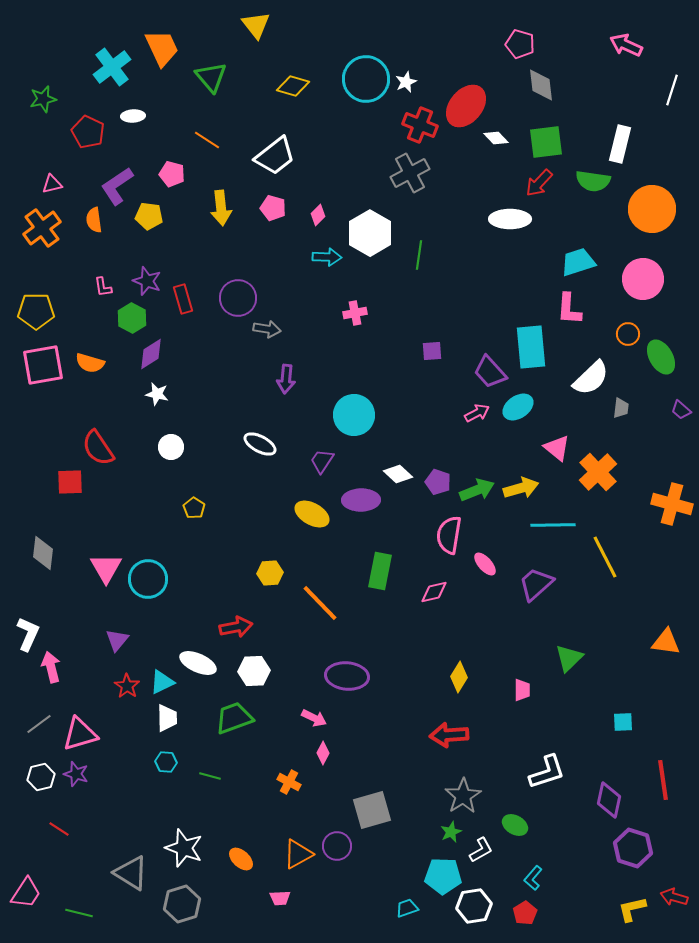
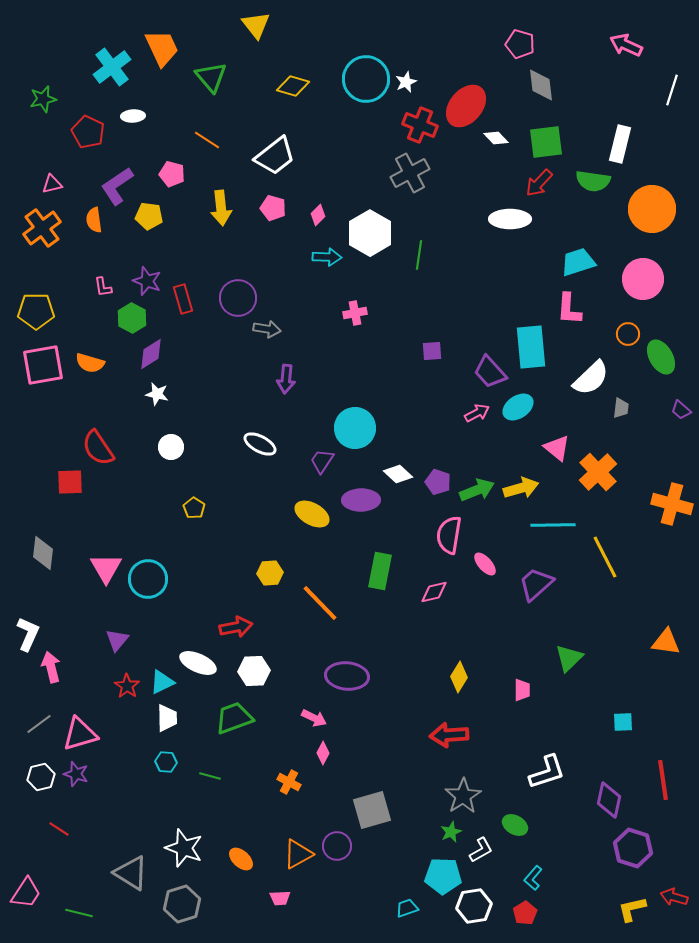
cyan circle at (354, 415): moved 1 px right, 13 px down
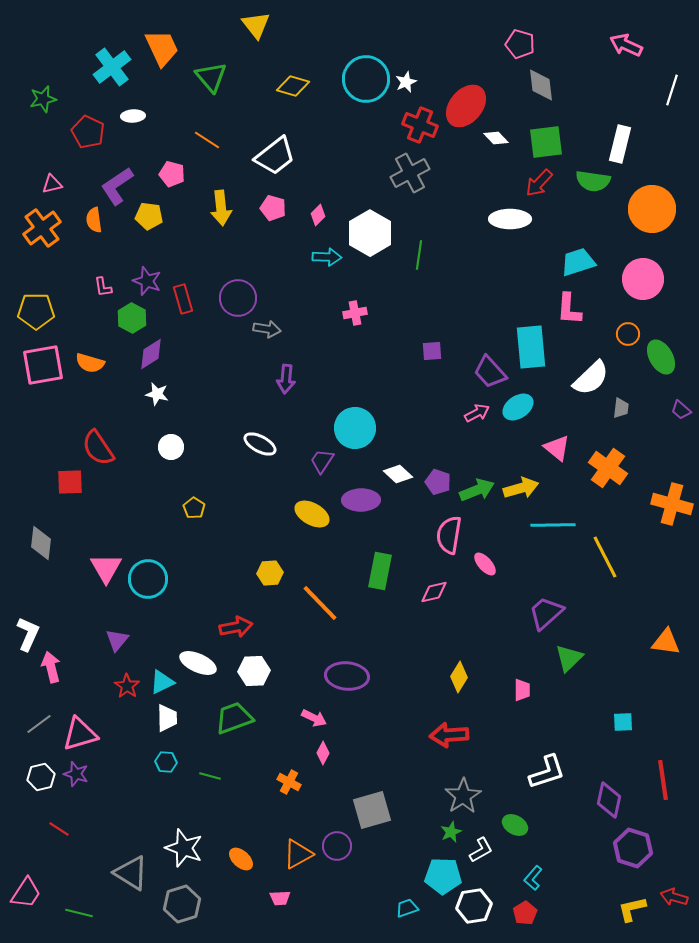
orange cross at (598, 472): moved 10 px right, 4 px up; rotated 12 degrees counterclockwise
gray diamond at (43, 553): moved 2 px left, 10 px up
purple trapezoid at (536, 584): moved 10 px right, 29 px down
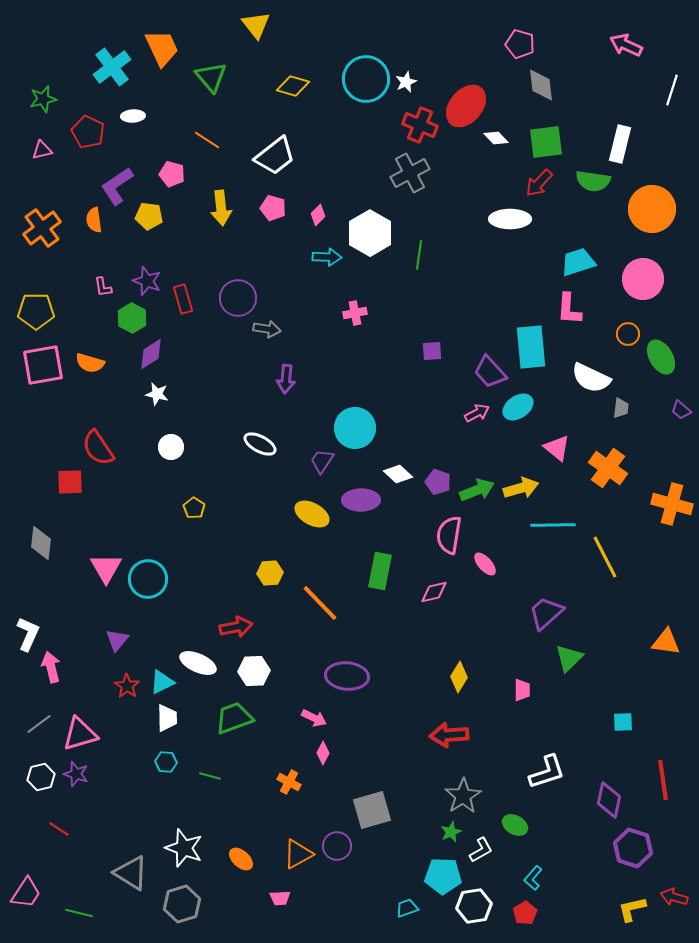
pink triangle at (52, 184): moved 10 px left, 34 px up
white semicircle at (591, 378): rotated 69 degrees clockwise
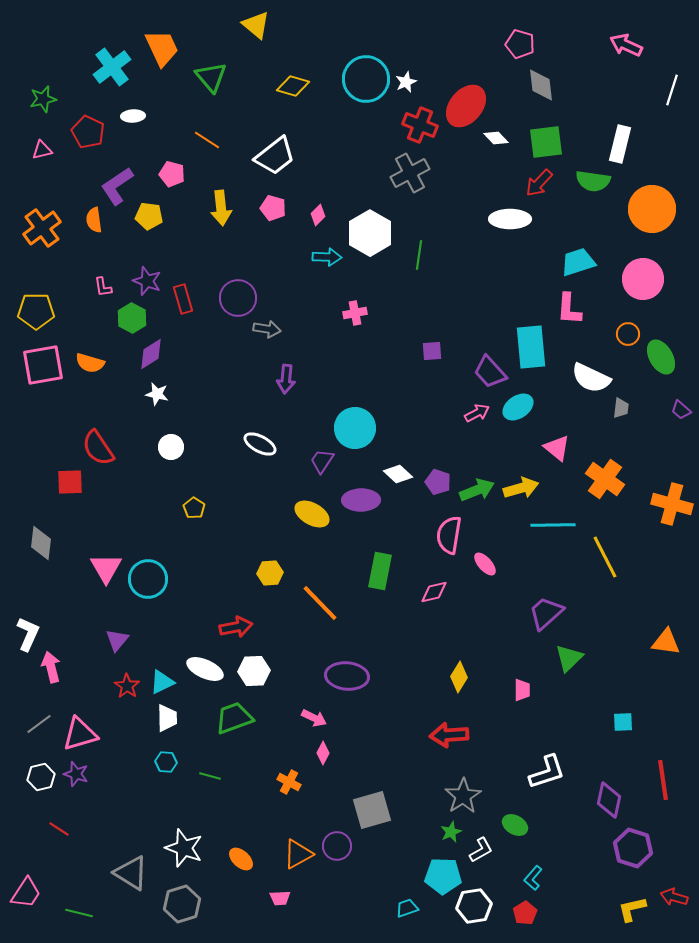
yellow triangle at (256, 25): rotated 12 degrees counterclockwise
orange cross at (608, 468): moved 3 px left, 11 px down
white ellipse at (198, 663): moved 7 px right, 6 px down
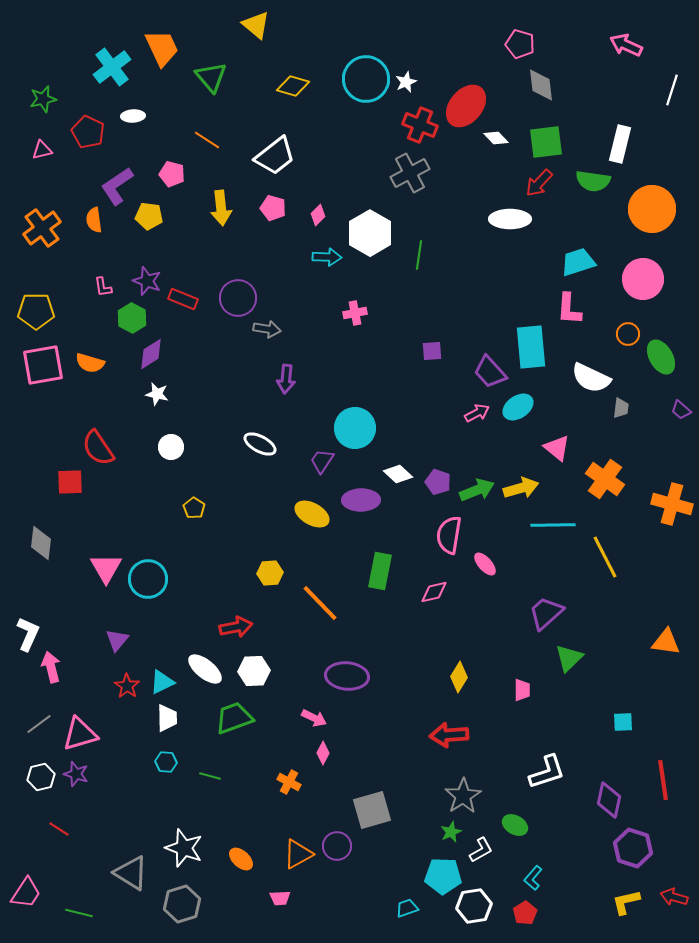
red rectangle at (183, 299): rotated 52 degrees counterclockwise
white ellipse at (205, 669): rotated 15 degrees clockwise
yellow L-shape at (632, 909): moved 6 px left, 7 px up
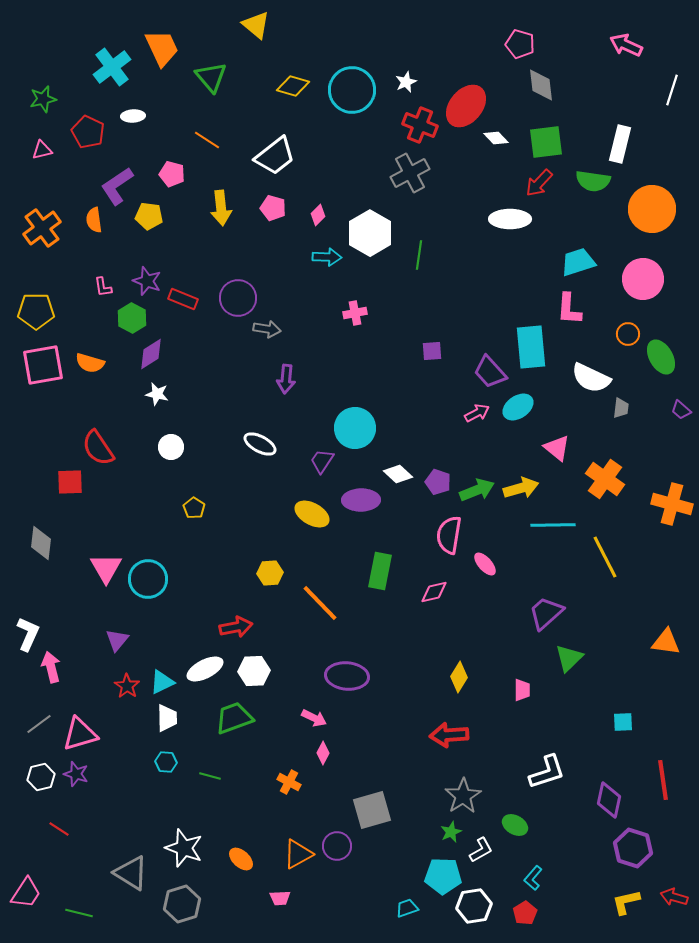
cyan circle at (366, 79): moved 14 px left, 11 px down
white ellipse at (205, 669): rotated 66 degrees counterclockwise
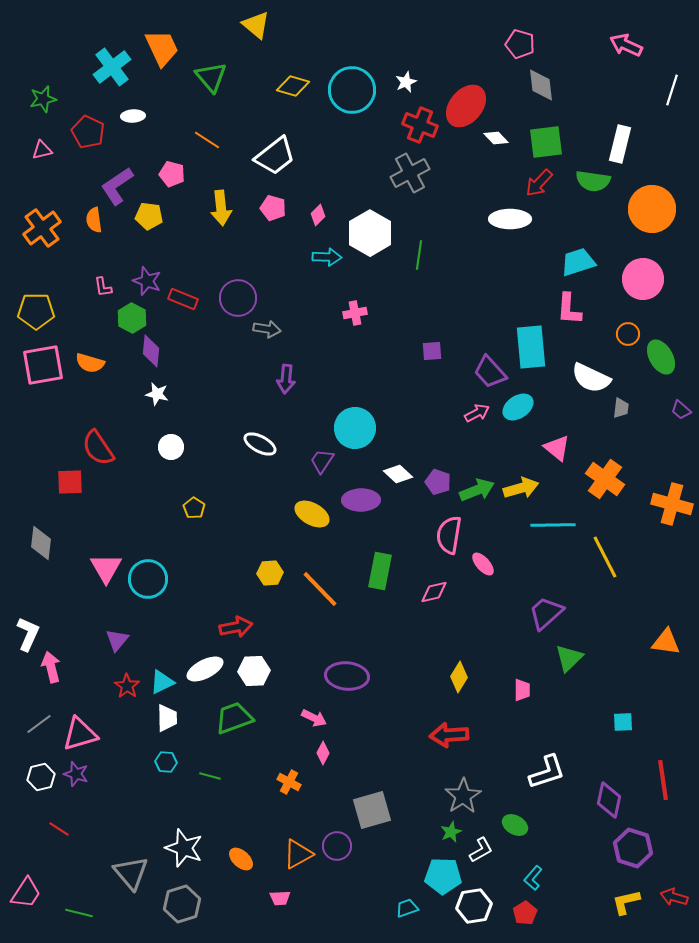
purple diamond at (151, 354): moved 3 px up; rotated 52 degrees counterclockwise
pink ellipse at (485, 564): moved 2 px left
orange line at (320, 603): moved 14 px up
gray triangle at (131, 873): rotated 18 degrees clockwise
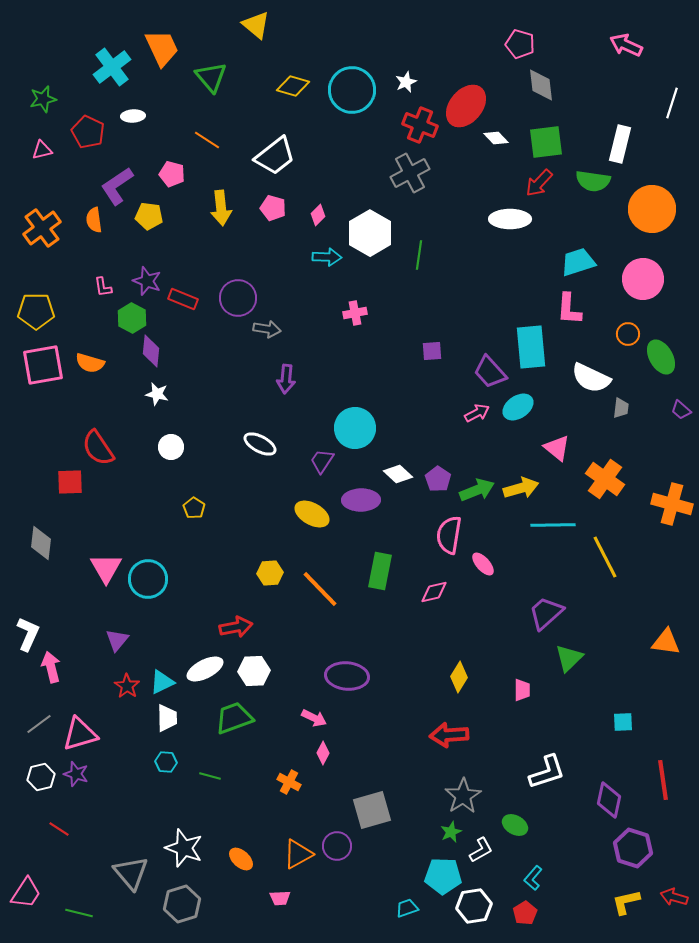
white line at (672, 90): moved 13 px down
purple pentagon at (438, 482): moved 3 px up; rotated 15 degrees clockwise
